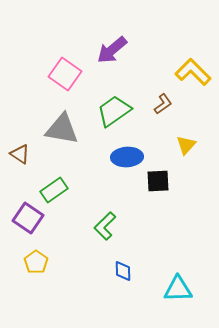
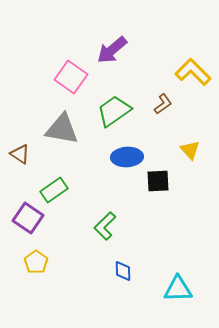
pink square: moved 6 px right, 3 px down
yellow triangle: moved 4 px right, 5 px down; rotated 25 degrees counterclockwise
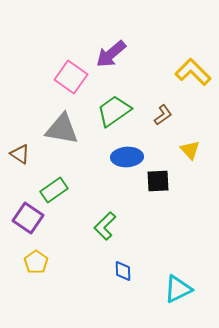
purple arrow: moved 1 px left, 4 px down
brown L-shape: moved 11 px down
cyan triangle: rotated 24 degrees counterclockwise
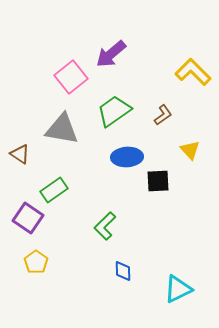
pink square: rotated 16 degrees clockwise
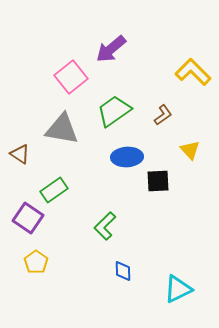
purple arrow: moved 5 px up
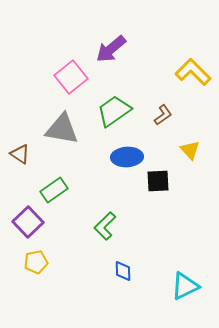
purple square: moved 4 px down; rotated 12 degrees clockwise
yellow pentagon: rotated 25 degrees clockwise
cyan triangle: moved 7 px right, 3 px up
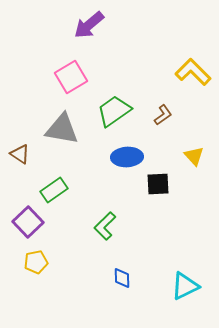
purple arrow: moved 22 px left, 24 px up
pink square: rotated 8 degrees clockwise
yellow triangle: moved 4 px right, 6 px down
black square: moved 3 px down
blue diamond: moved 1 px left, 7 px down
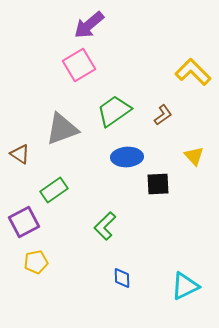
pink square: moved 8 px right, 12 px up
gray triangle: rotated 30 degrees counterclockwise
purple square: moved 4 px left; rotated 16 degrees clockwise
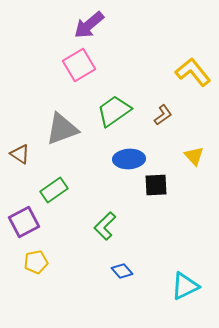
yellow L-shape: rotated 6 degrees clockwise
blue ellipse: moved 2 px right, 2 px down
black square: moved 2 px left, 1 px down
blue diamond: moved 7 px up; rotated 40 degrees counterclockwise
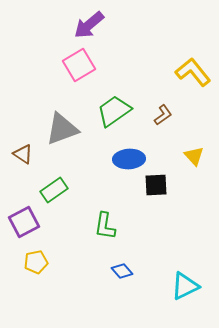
brown triangle: moved 3 px right
green L-shape: rotated 36 degrees counterclockwise
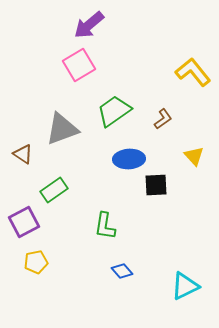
brown L-shape: moved 4 px down
